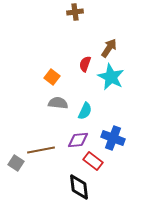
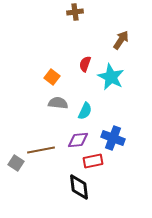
brown arrow: moved 12 px right, 8 px up
red rectangle: rotated 48 degrees counterclockwise
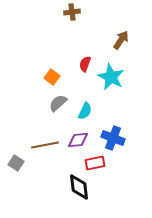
brown cross: moved 3 px left
gray semicircle: rotated 48 degrees counterclockwise
brown line: moved 4 px right, 5 px up
red rectangle: moved 2 px right, 2 px down
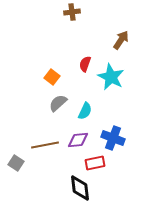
black diamond: moved 1 px right, 1 px down
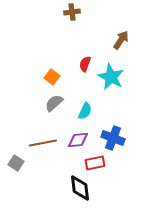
gray semicircle: moved 4 px left
brown line: moved 2 px left, 2 px up
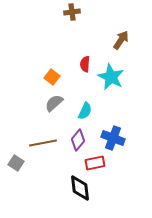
red semicircle: rotated 14 degrees counterclockwise
purple diamond: rotated 45 degrees counterclockwise
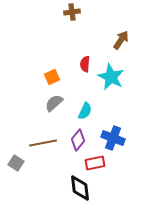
orange square: rotated 28 degrees clockwise
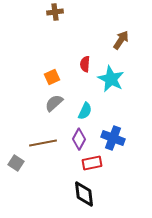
brown cross: moved 17 px left
cyan star: moved 2 px down
purple diamond: moved 1 px right, 1 px up; rotated 10 degrees counterclockwise
red rectangle: moved 3 px left
black diamond: moved 4 px right, 6 px down
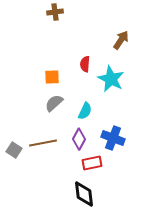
orange square: rotated 21 degrees clockwise
gray square: moved 2 px left, 13 px up
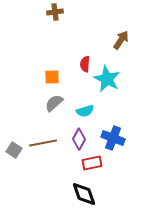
cyan star: moved 4 px left
cyan semicircle: rotated 48 degrees clockwise
black diamond: rotated 12 degrees counterclockwise
